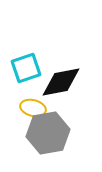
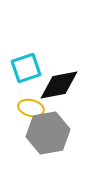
black diamond: moved 2 px left, 3 px down
yellow ellipse: moved 2 px left
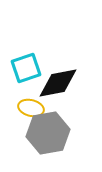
black diamond: moved 1 px left, 2 px up
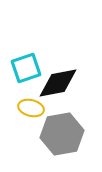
gray hexagon: moved 14 px right, 1 px down
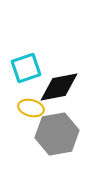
black diamond: moved 1 px right, 4 px down
gray hexagon: moved 5 px left
